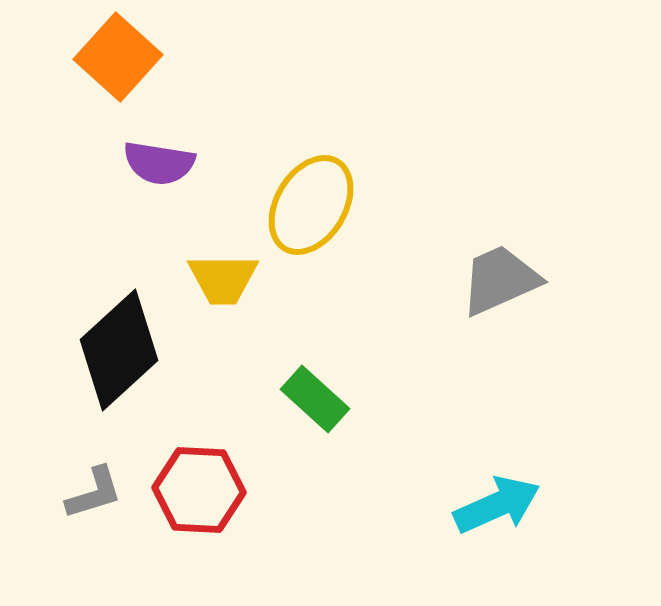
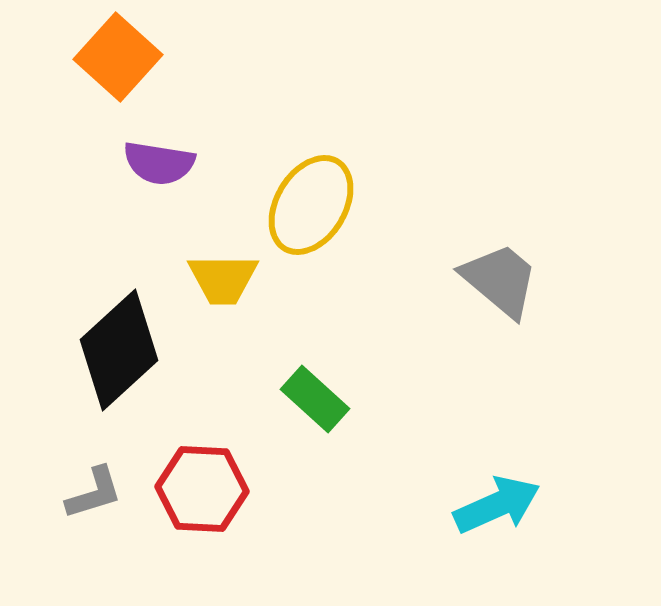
gray trapezoid: rotated 64 degrees clockwise
red hexagon: moved 3 px right, 1 px up
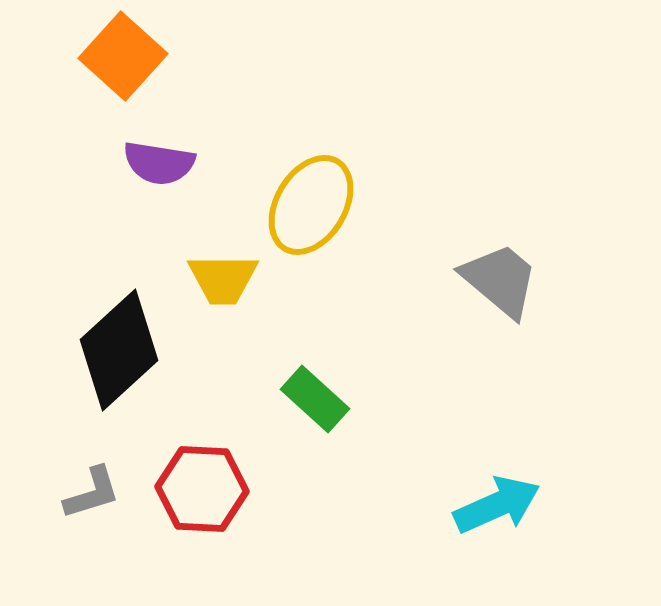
orange square: moved 5 px right, 1 px up
gray L-shape: moved 2 px left
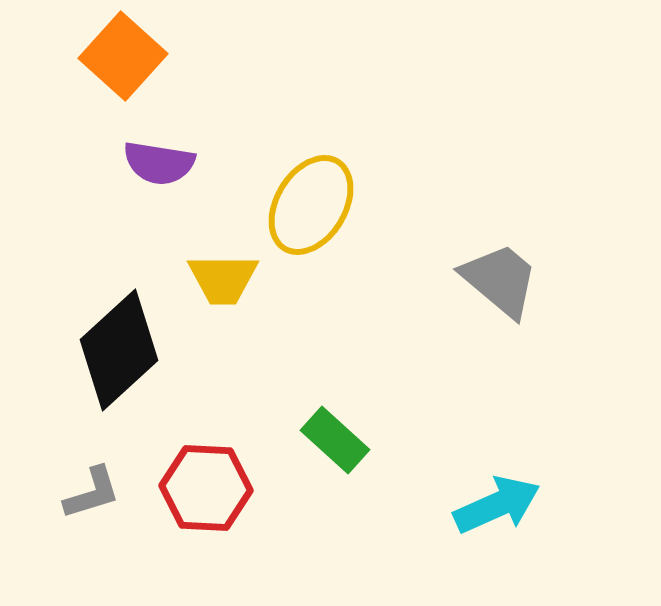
green rectangle: moved 20 px right, 41 px down
red hexagon: moved 4 px right, 1 px up
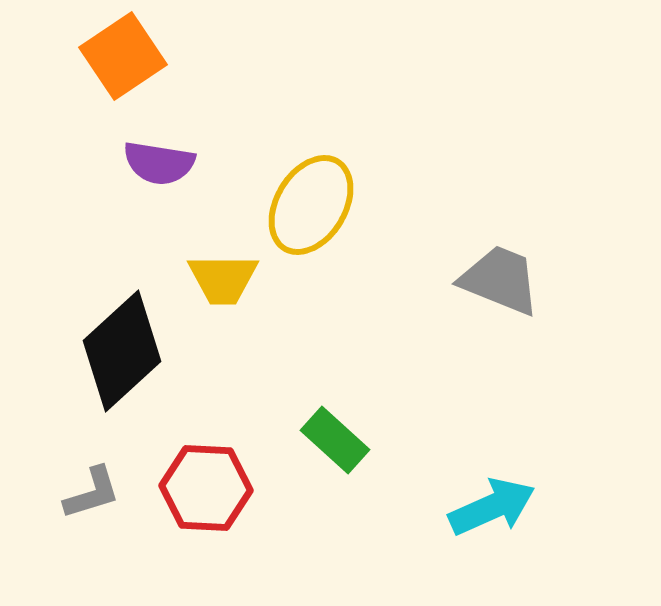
orange square: rotated 14 degrees clockwise
gray trapezoid: rotated 18 degrees counterclockwise
black diamond: moved 3 px right, 1 px down
cyan arrow: moved 5 px left, 2 px down
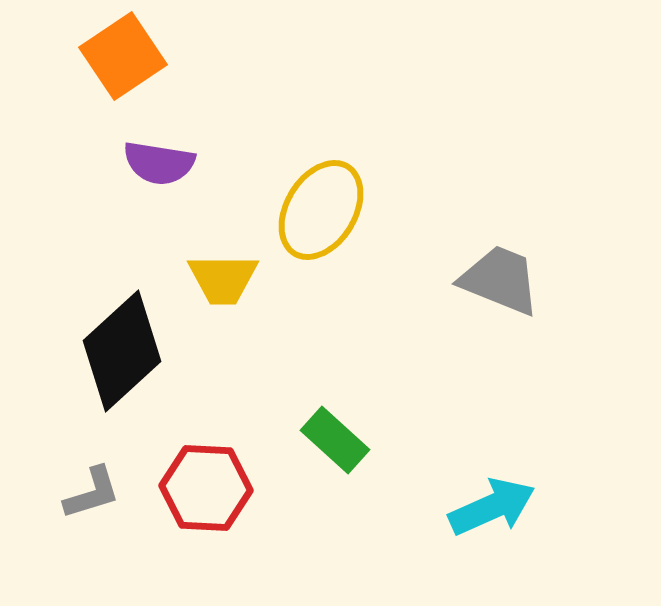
yellow ellipse: moved 10 px right, 5 px down
